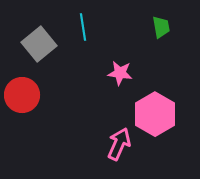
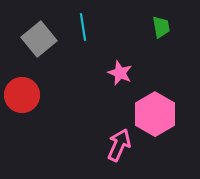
gray square: moved 5 px up
pink star: rotated 15 degrees clockwise
pink arrow: moved 1 px down
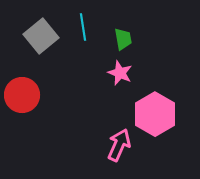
green trapezoid: moved 38 px left, 12 px down
gray square: moved 2 px right, 3 px up
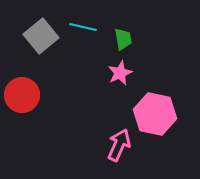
cyan line: rotated 68 degrees counterclockwise
pink star: rotated 25 degrees clockwise
pink hexagon: rotated 18 degrees counterclockwise
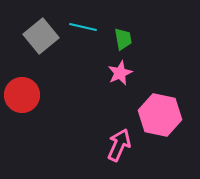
pink hexagon: moved 5 px right, 1 px down
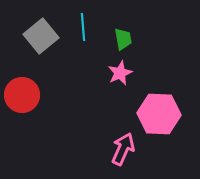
cyan line: rotated 72 degrees clockwise
pink hexagon: moved 1 px left, 1 px up; rotated 9 degrees counterclockwise
pink arrow: moved 4 px right, 4 px down
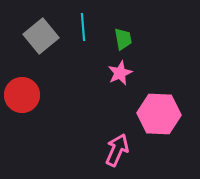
pink arrow: moved 6 px left, 1 px down
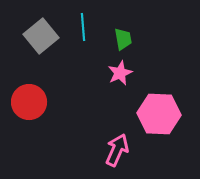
red circle: moved 7 px right, 7 px down
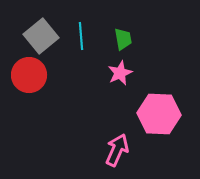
cyan line: moved 2 px left, 9 px down
red circle: moved 27 px up
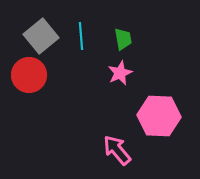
pink hexagon: moved 2 px down
pink arrow: rotated 64 degrees counterclockwise
